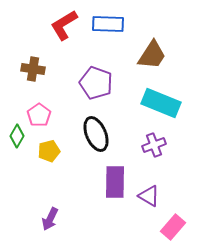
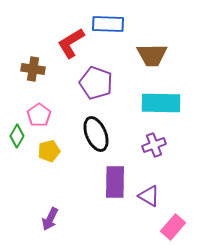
red L-shape: moved 7 px right, 18 px down
brown trapezoid: rotated 56 degrees clockwise
cyan rectangle: rotated 21 degrees counterclockwise
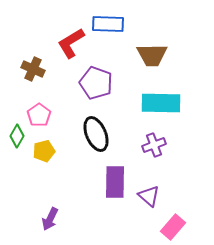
brown cross: rotated 15 degrees clockwise
yellow pentagon: moved 5 px left
purple triangle: rotated 10 degrees clockwise
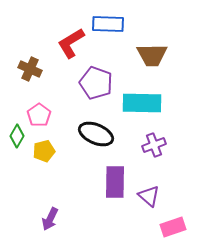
brown cross: moved 3 px left
cyan rectangle: moved 19 px left
black ellipse: rotated 44 degrees counterclockwise
pink rectangle: rotated 30 degrees clockwise
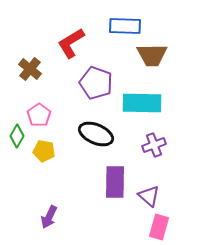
blue rectangle: moved 17 px right, 2 px down
brown cross: rotated 15 degrees clockwise
yellow pentagon: rotated 25 degrees clockwise
purple arrow: moved 1 px left, 2 px up
pink rectangle: moved 14 px left; rotated 55 degrees counterclockwise
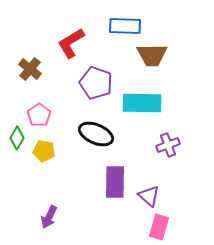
green diamond: moved 2 px down
purple cross: moved 14 px right
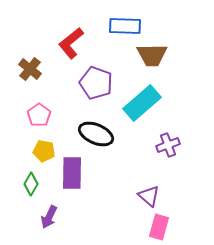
red L-shape: rotated 8 degrees counterclockwise
cyan rectangle: rotated 42 degrees counterclockwise
green diamond: moved 14 px right, 46 px down
purple rectangle: moved 43 px left, 9 px up
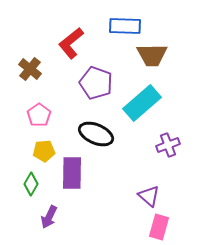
yellow pentagon: rotated 15 degrees counterclockwise
